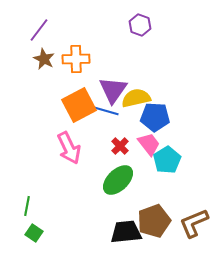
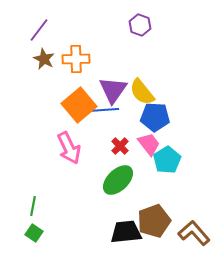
yellow semicircle: moved 6 px right, 6 px up; rotated 116 degrees counterclockwise
orange square: rotated 12 degrees counterclockwise
blue line: rotated 20 degrees counterclockwise
green line: moved 6 px right
brown L-shape: moved 10 px down; rotated 72 degrees clockwise
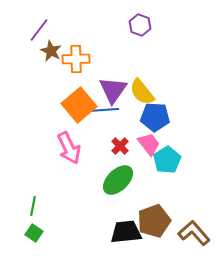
brown star: moved 7 px right, 8 px up
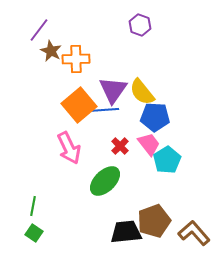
green ellipse: moved 13 px left, 1 px down
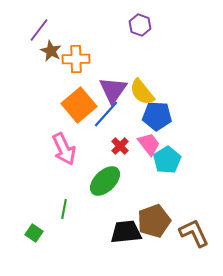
blue line: moved 3 px right, 4 px down; rotated 44 degrees counterclockwise
blue pentagon: moved 2 px right, 1 px up
pink arrow: moved 5 px left, 1 px down
green line: moved 31 px right, 3 px down
brown L-shape: rotated 16 degrees clockwise
